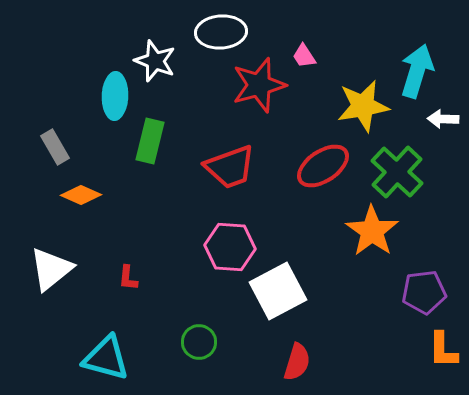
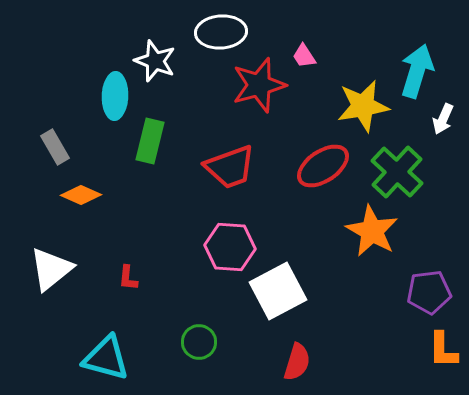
white arrow: rotated 68 degrees counterclockwise
orange star: rotated 6 degrees counterclockwise
purple pentagon: moved 5 px right
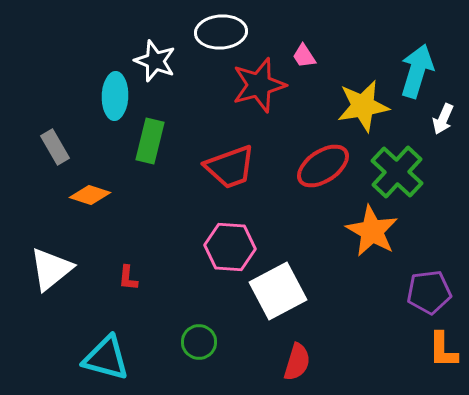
orange diamond: moved 9 px right; rotated 6 degrees counterclockwise
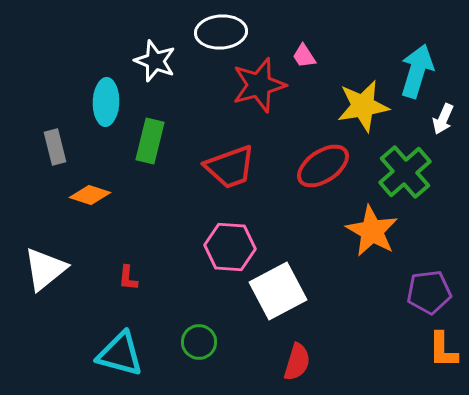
cyan ellipse: moved 9 px left, 6 px down
gray rectangle: rotated 16 degrees clockwise
green cross: moved 8 px right; rotated 6 degrees clockwise
white triangle: moved 6 px left
cyan triangle: moved 14 px right, 4 px up
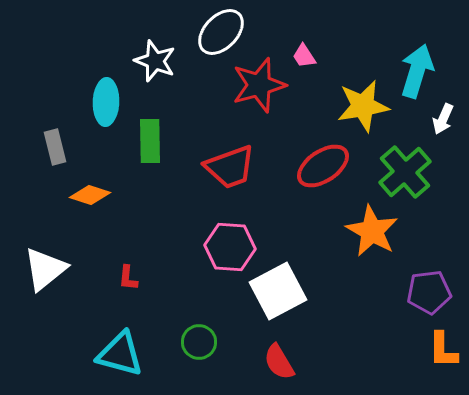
white ellipse: rotated 42 degrees counterclockwise
green rectangle: rotated 15 degrees counterclockwise
red semicircle: moved 18 px left; rotated 132 degrees clockwise
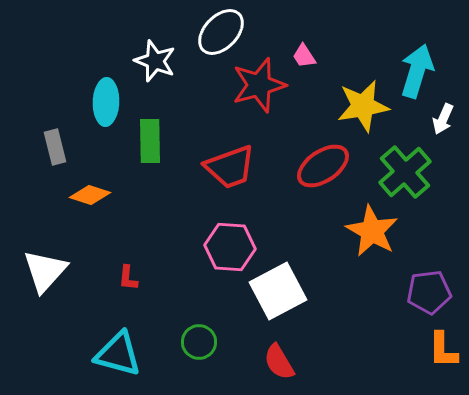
white triangle: moved 2 px down; rotated 9 degrees counterclockwise
cyan triangle: moved 2 px left
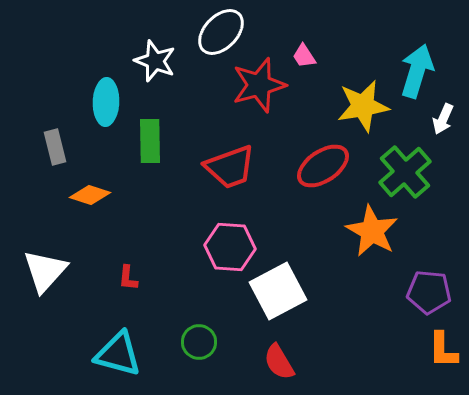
purple pentagon: rotated 12 degrees clockwise
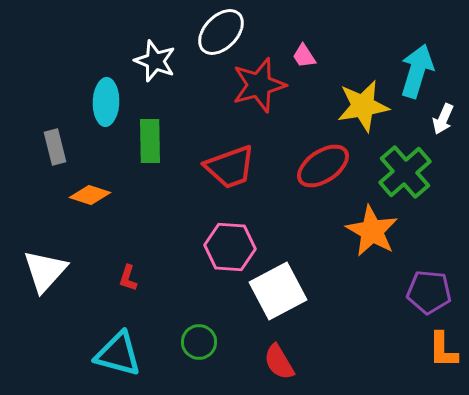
red L-shape: rotated 12 degrees clockwise
